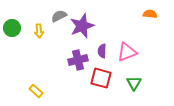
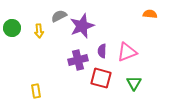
yellow rectangle: rotated 40 degrees clockwise
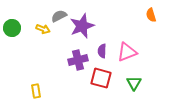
orange semicircle: moved 1 px right, 1 px down; rotated 112 degrees counterclockwise
yellow arrow: moved 4 px right, 2 px up; rotated 64 degrees counterclockwise
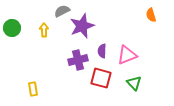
gray semicircle: moved 3 px right, 5 px up
yellow arrow: moved 1 px right, 1 px down; rotated 112 degrees counterclockwise
pink triangle: moved 3 px down
green triangle: rotated 14 degrees counterclockwise
yellow rectangle: moved 3 px left, 2 px up
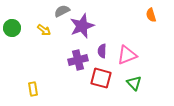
yellow arrow: rotated 128 degrees clockwise
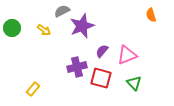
purple semicircle: rotated 40 degrees clockwise
purple cross: moved 1 px left, 7 px down
yellow rectangle: rotated 48 degrees clockwise
